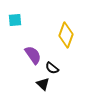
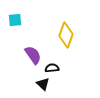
black semicircle: rotated 136 degrees clockwise
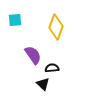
yellow diamond: moved 10 px left, 8 px up
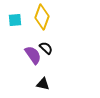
yellow diamond: moved 14 px left, 10 px up
black semicircle: moved 6 px left, 20 px up; rotated 48 degrees clockwise
black triangle: rotated 32 degrees counterclockwise
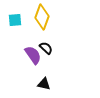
black triangle: moved 1 px right
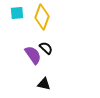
cyan square: moved 2 px right, 7 px up
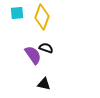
black semicircle: rotated 24 degrees counterclockwise
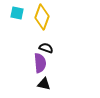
cyan square: rotated 16 degrees clockwise
purple semicircle: moved 7 px right, 8 px down; rotated 30 degrees clockwise
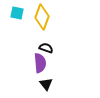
black triangle: moved 2 px right; rotated 40 degrees clockwise
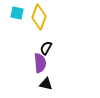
yellow diamond: moved 3 px left
black semicircle: rotated 80 degrees counterclockwise
black triangle: rotated 40 degrees counterclockwise
